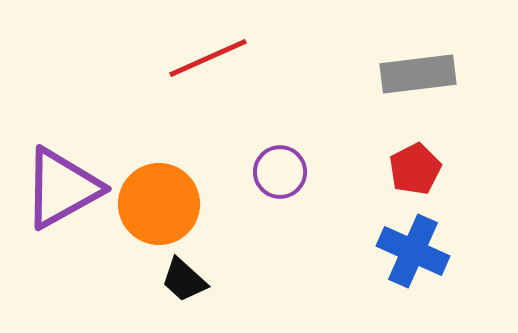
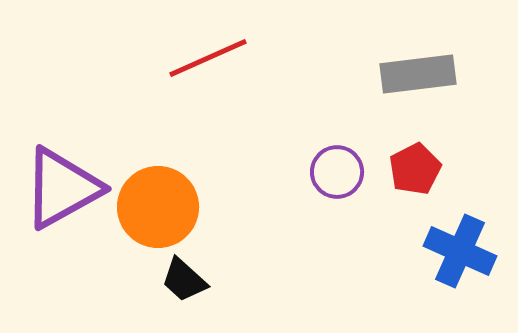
purple circle: moved 57 px right
orange circle: moved 1 px left, 3 px down
blue cross: moved 47 px right
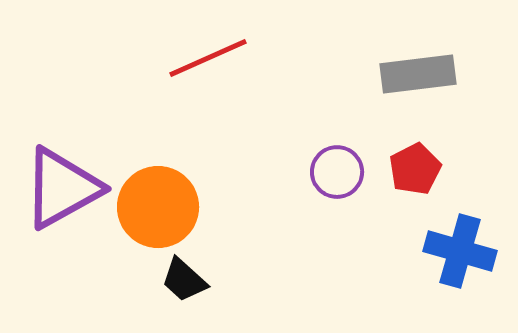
blue cross: rotated 8 degrees counterclockwise
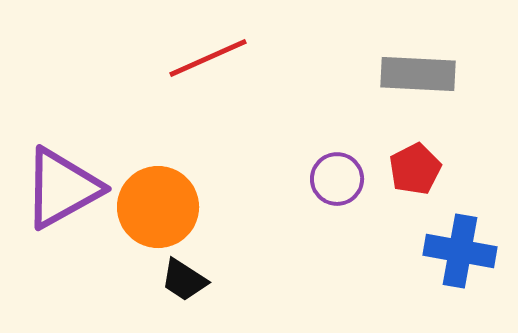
gray rectangle: rotated 10 degrees clockwise
purple circle: moved 7 px down
blue cross: rotated 6 degrees counterclockwise
black trapezoid: rotated 9 degrees counterclockwise
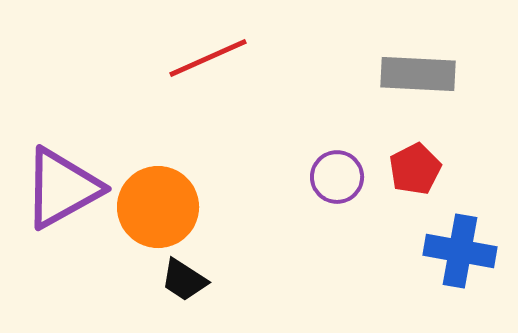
purple circle: moved 2 px up
